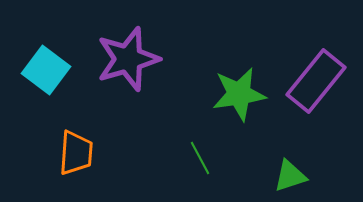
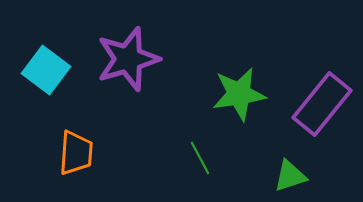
purple rectangle: moved 6 px right, 23 px down
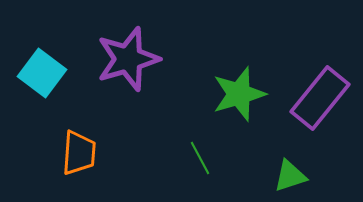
cyan square: moved 4 px left, 3 px down
green star: rotated 8 degrees counterclockwise
purple rectangle: moved 2 px left, 6 px up
orange trapezoid: moved 3 px right
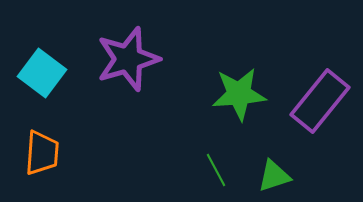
green star: rotated 12 degrees clockwise
purple rectangle: moved 3 px down
orange trapezoid: moved 37 px left
green line: moved 16 px right, 12 px down
green triangle: moved 16 px left
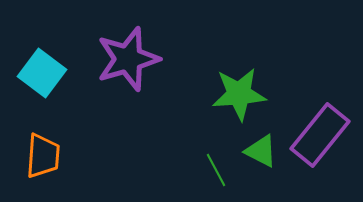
purple rectangle: moved 34 px down
orange trapezoid: moved 1 px right, 3 px down
green triangle: moved 13 px left, 25 px up; rotated 45 degrees clockwise
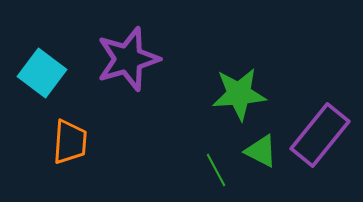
orange trapezoid: moved 27 px right, 14 px up
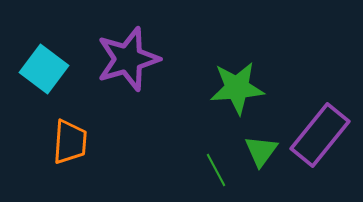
cyan square: moved 2 px right, 4 px up
green star: moved 2 px left, 6 px up
green triangle: rotated 39 degrees clockwise
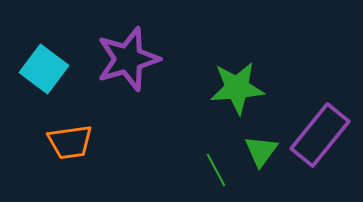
orange trapezoid: rotated 78 degrees clockwise
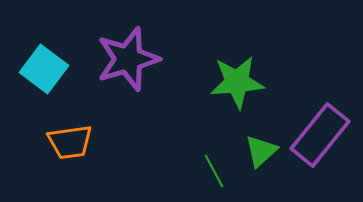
green star: moved 6 px up
green triangle: rotated 12 degrees clockwise
green line: moved 2 px left, 1 px down
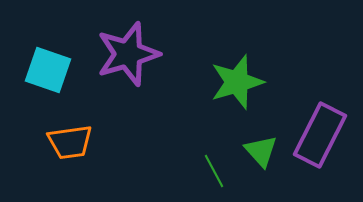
purple star: moved 5 px up
cyan square: moved 4 px right, 1 px down; rotated 18 degrees counterclockwise
green star: rotated 12 degrees counterclockwise
purple rectangle: rotated 12 degrees counterclockwise
green triangle: rotated 30 degrees counterclockwise
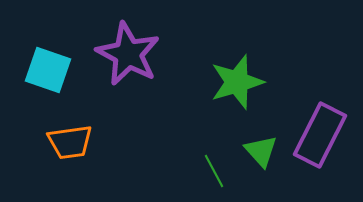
purple star: rotated 28 degrees counterclockwise
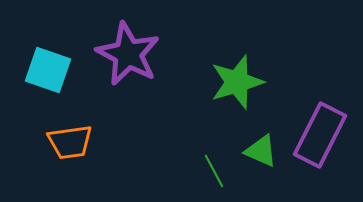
green triangle: rotated 24 degrees counterclockwise
